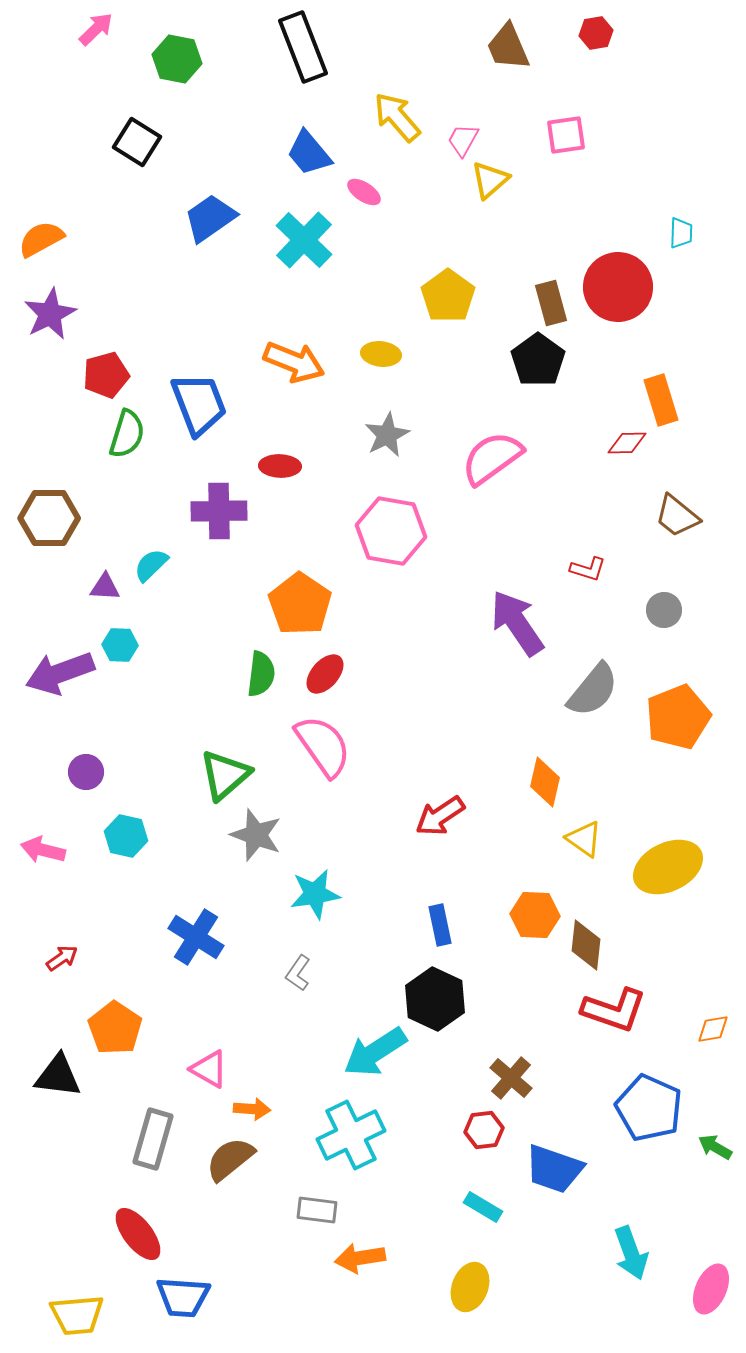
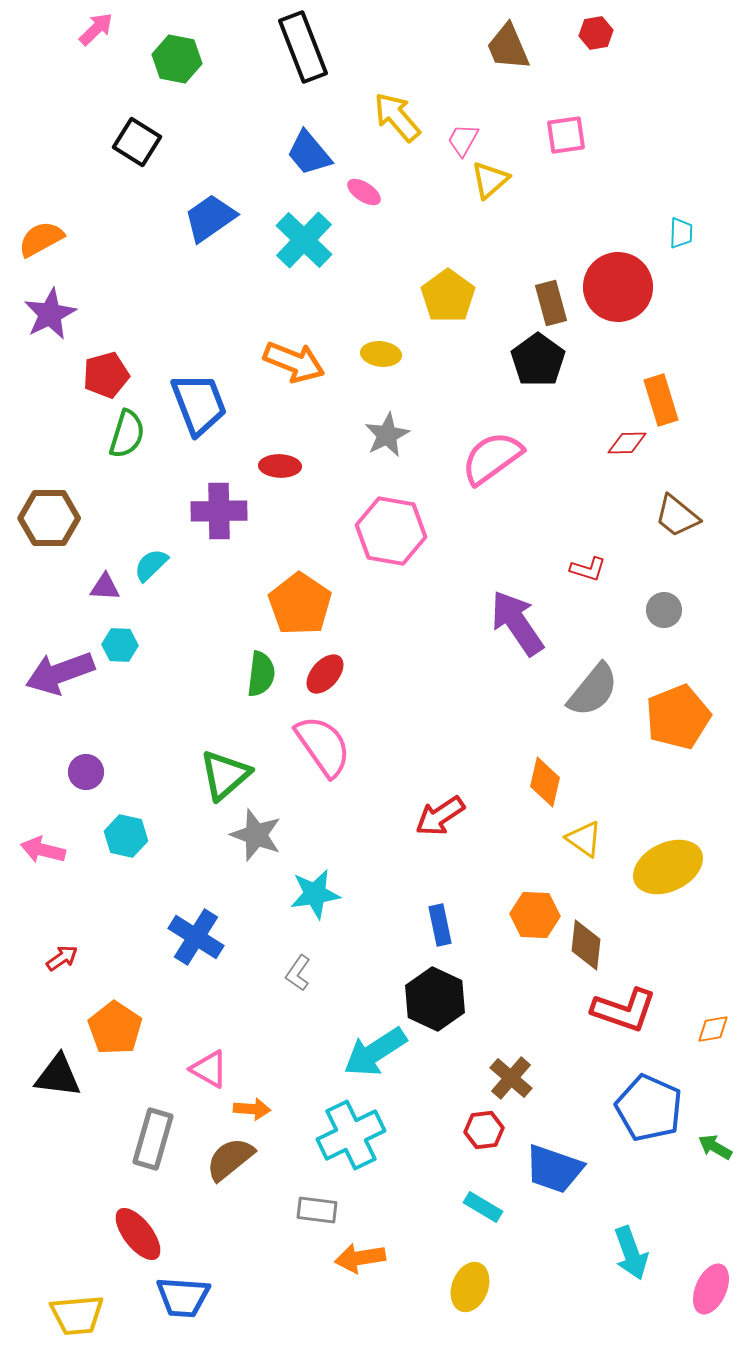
red L-shape at (614, 1010): moved 10 px right
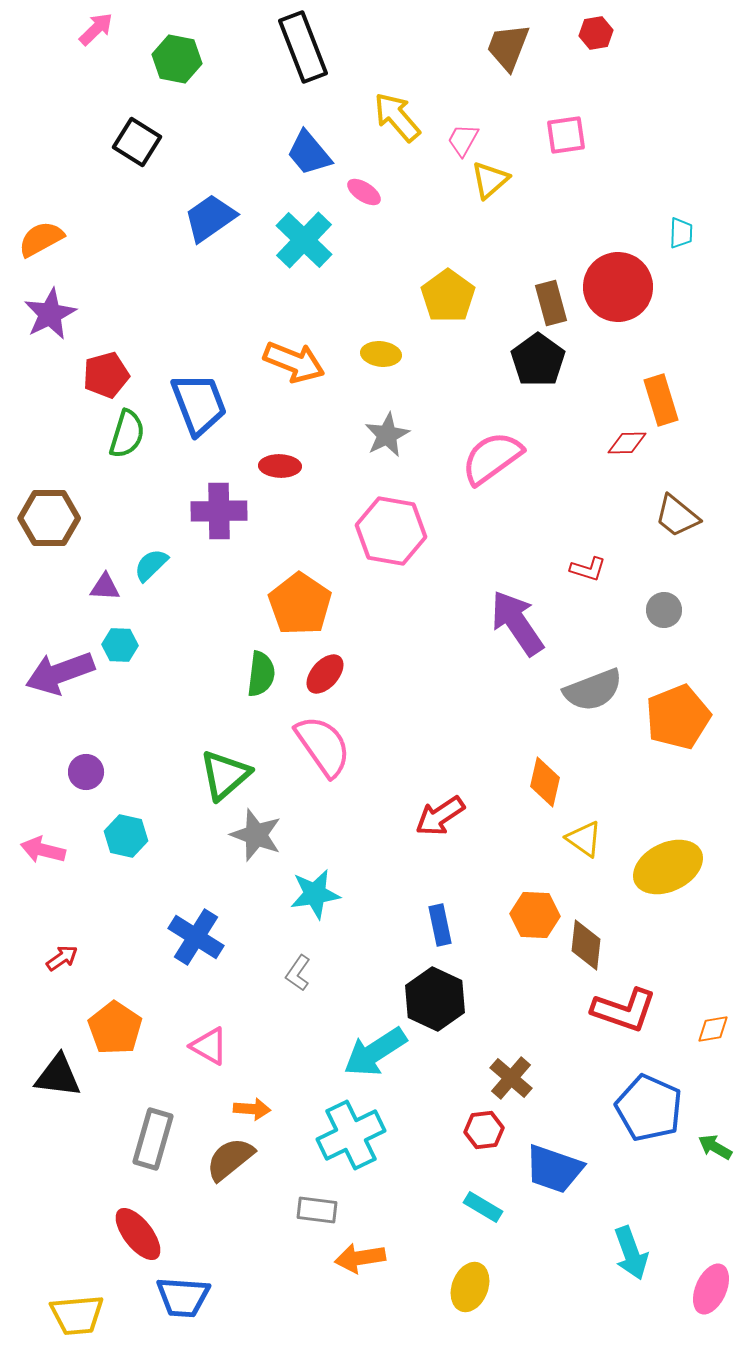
brown trapezoid at (508, 47): rotated 44 degrees clockwise
gray semicircle at (593, 690): rotated 30 degrees clockwise
pink triangle at (209, 1069): moved 23 px up
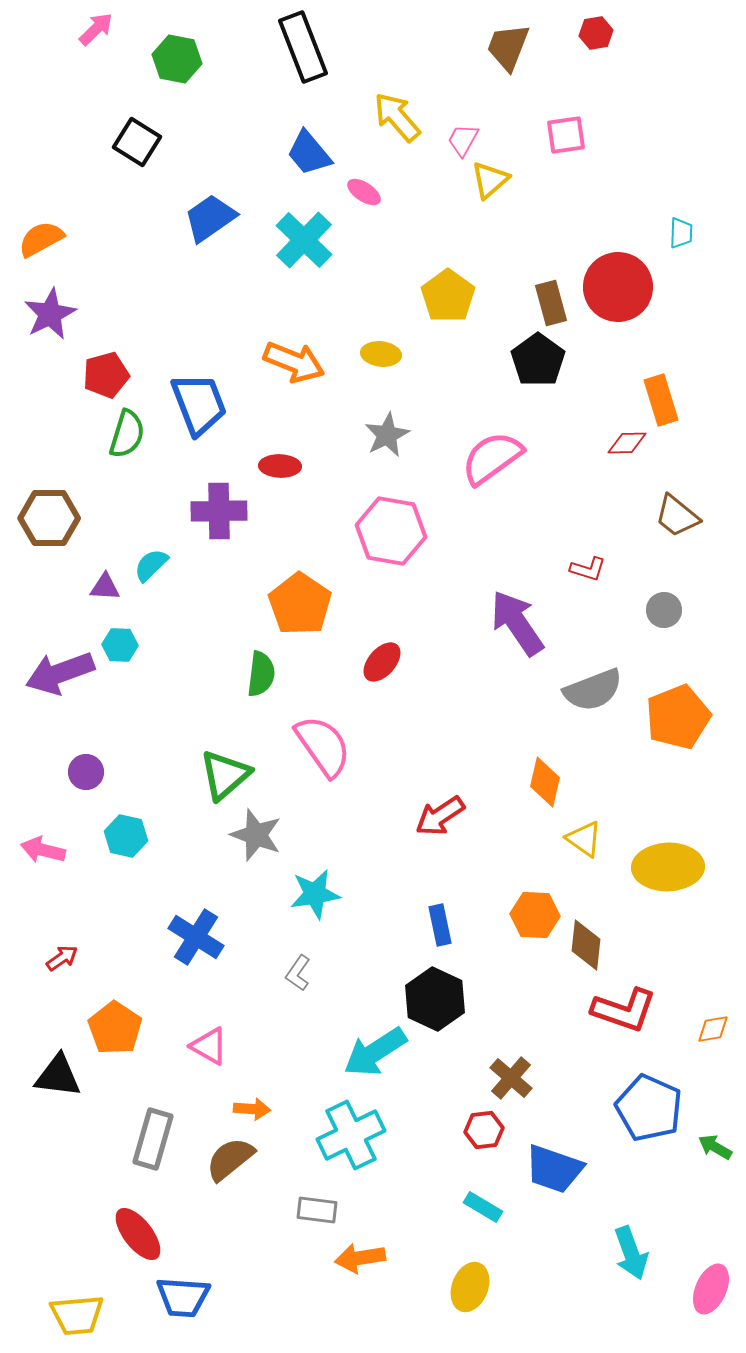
red ellipse at (325, 674): moved 57 px right, 12 px up
yellow ellipse at (668, 867): rotated 24 degrees clockwise
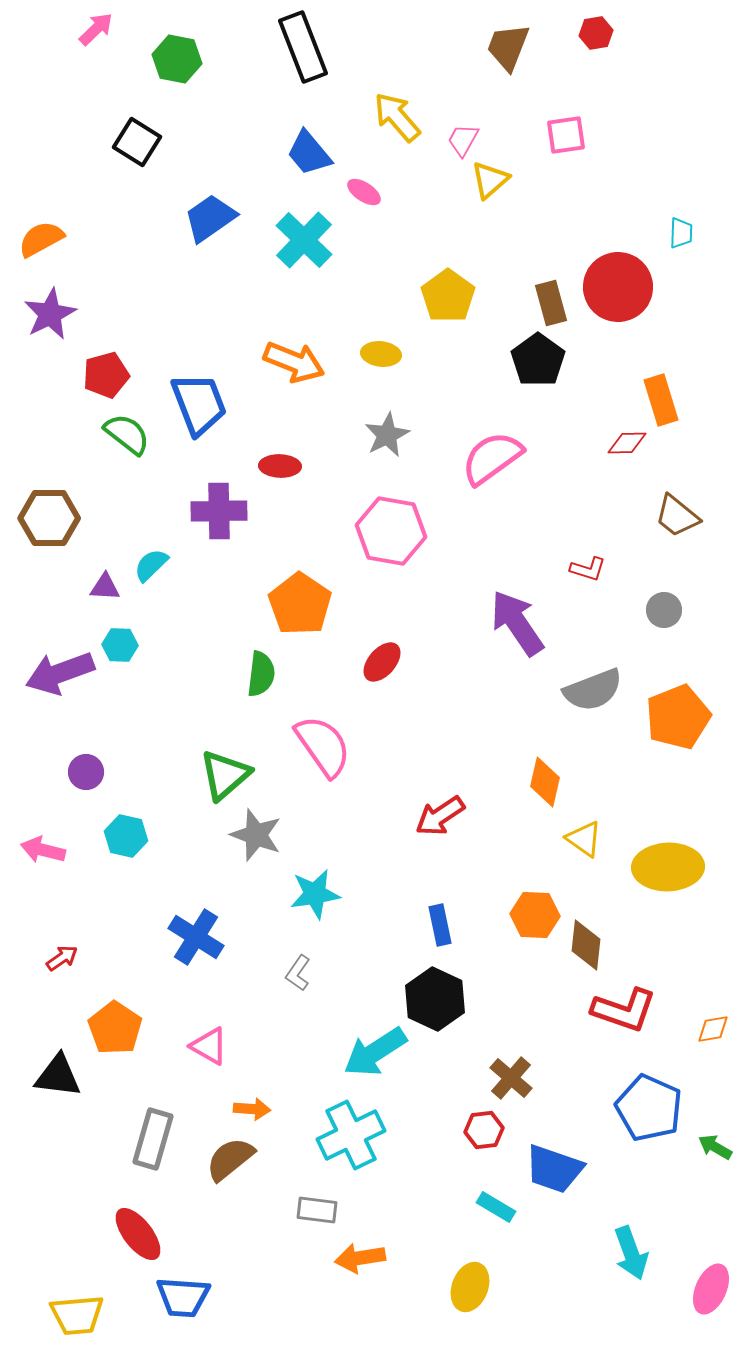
green semicircle at (127, 434): rotated 69 degrees counterclockwise
cyan rectangle at (483, 1207): moved 13 px right
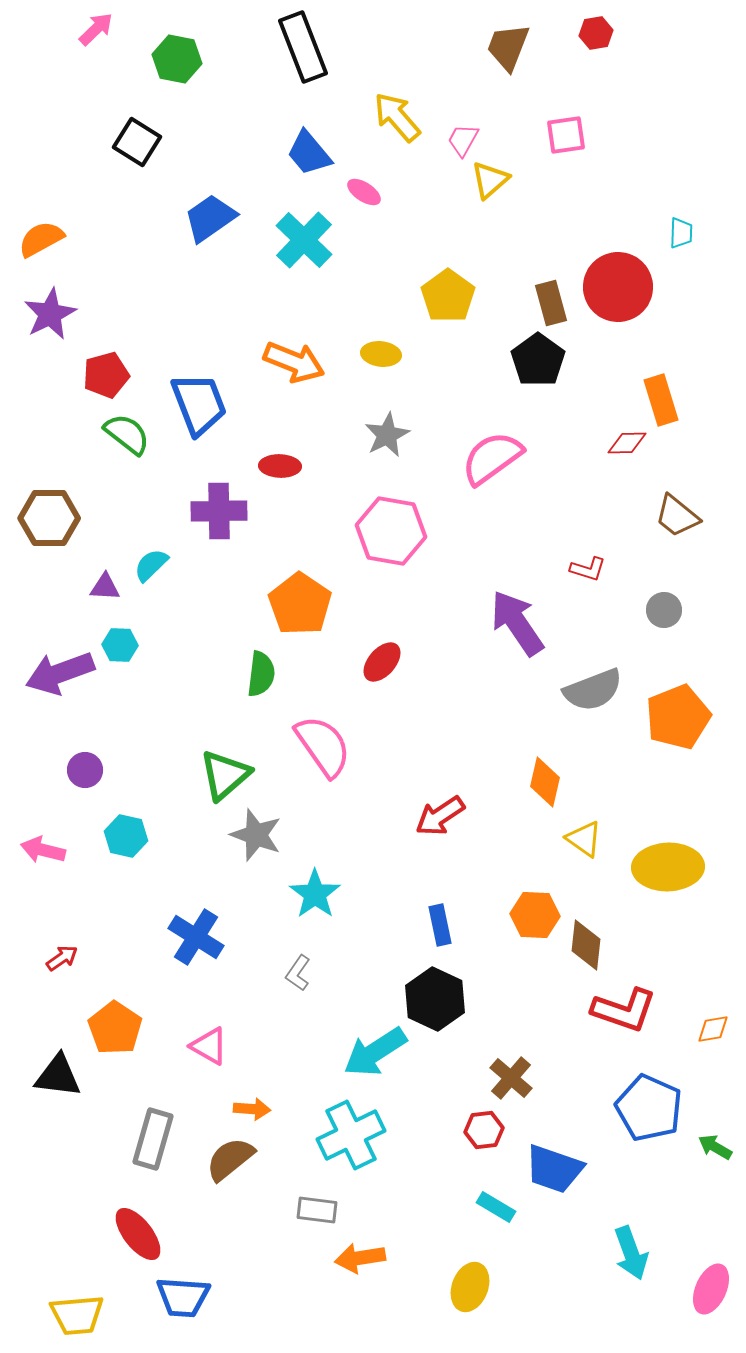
purple circle at (86, 772): moved 1 px left, 2 px up
cyan star at (315, 894): rotated 27 degrees counterclockwise
